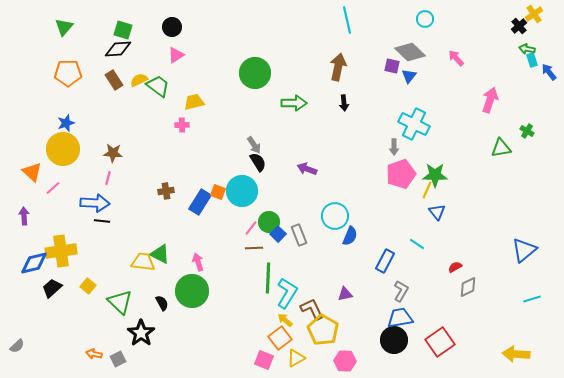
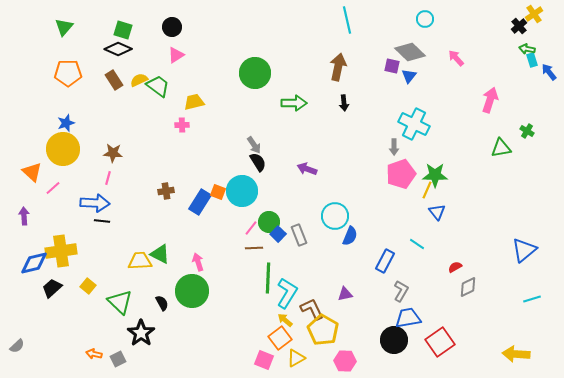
black diamond at (118, 49): rotated 28 degrees clockwise
yellow trapezoid at (143, 262): moved 3 px left, 1 px up; rotated 10 degrees counterclockwise
blue trapezoid at (400, 318): moved 8 px right
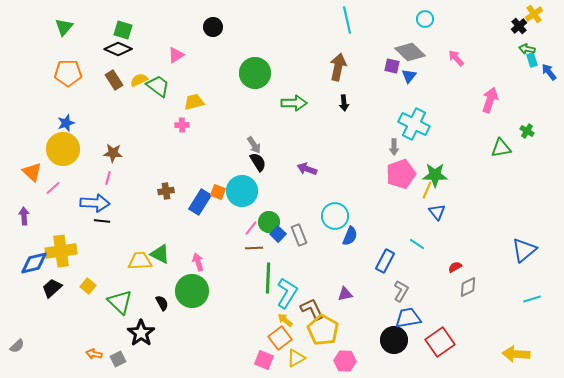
black circle at (172, 27): moved 41 px right
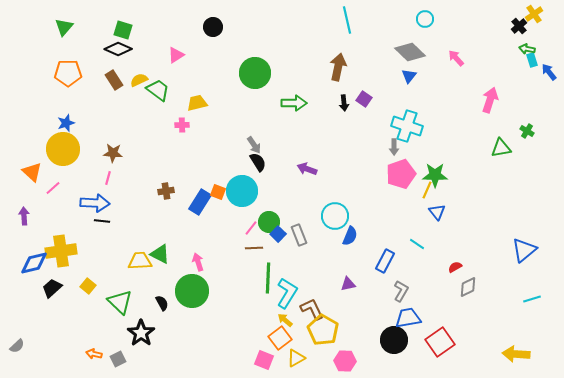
purple square at (392, 66): moved 28 px left, 33 px down; rotated 21 degrees clockwise
green trapezoid at (158, 86): moved 4 px down
yellow trapezoid at (194, 102): moved 3 px right, 1 px down
cyan cross at (414, 124): moved 7 px left, 2 px down; rotated 8 degrees counterclockwise
purple triangle at (345, 294): moved 3 px right, 10 px up
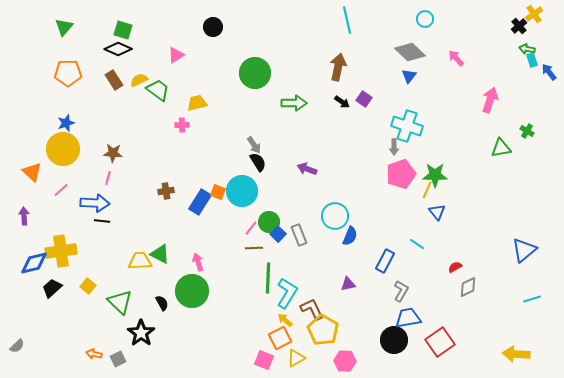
black arrow at (344, 103): moved 2 px left, 1 px up; rotated 49 degrees counterclockwise
pink line at (53, 188): moved 8 px right, 2 px down
orange square at (280, 338): rotated 10 degrees clockwise
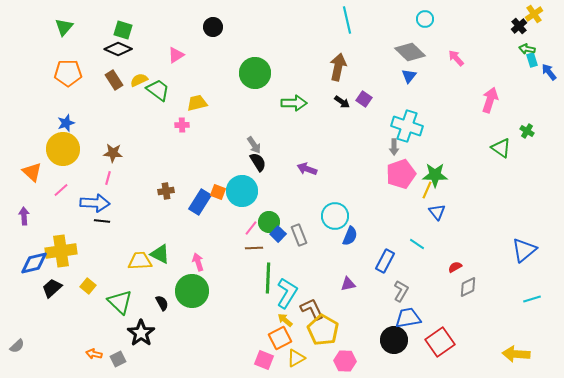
green triangle at (501, 148): rotated 45 degrees clockwise
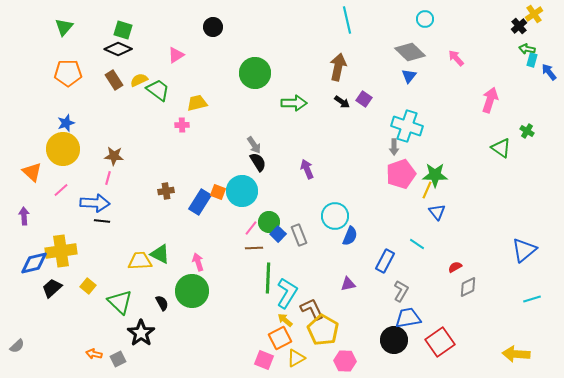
cyan rectangle at (532, 60): rotated 32 degrees clockwise
brown star at (113, 153): moved 1 px right, 3 px down
purple arrow at (307, 169): rotated 48 degrees clockwise
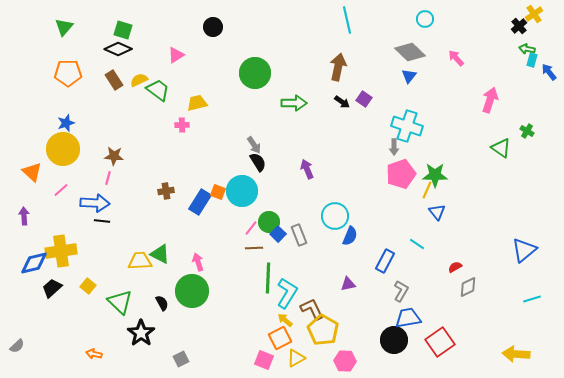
gray square at (118, 359): moved 63 px right
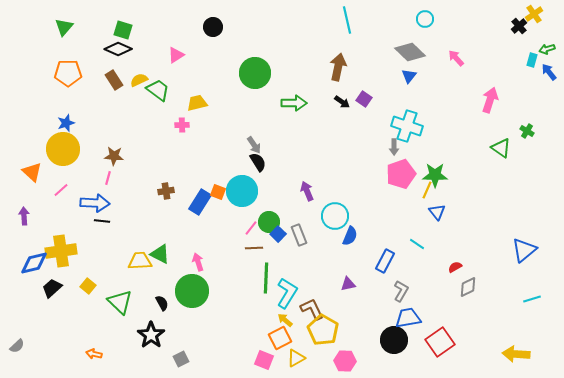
green arrow at (527, 49): moved 20 px right; rotated 28 degrees counterclockwise
purple arrow at (307, 169): moved 22 px down
green line at (268, 278): moved 2 px left
black star at (141, 333): moved 10 px right, 2 px down
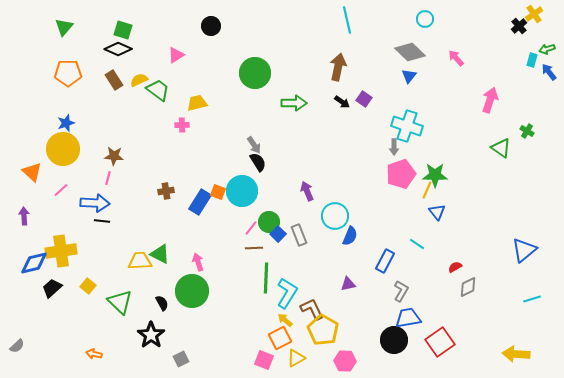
black circle at (213, 27): moved 2 px left, 1 px up
